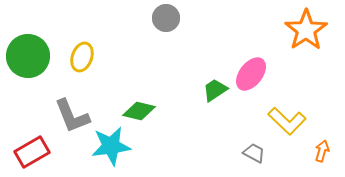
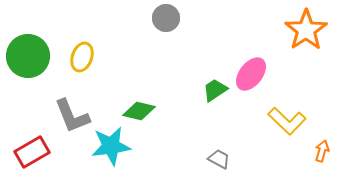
gray trapezoid: moved 35 px left, 6 px down
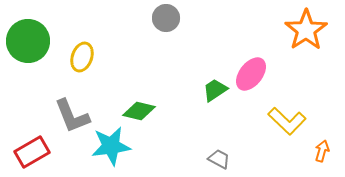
green circle: moved 15 px up
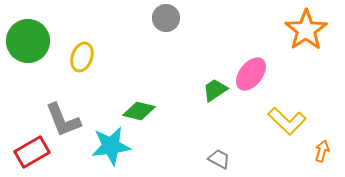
gray L-shape: moved 9 px left, 4 px down
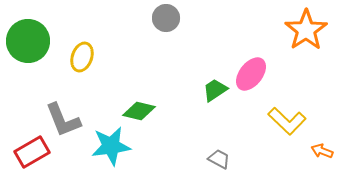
orange arrow: rotated 85 degrees counterclockwise
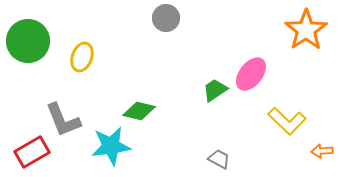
orange arrow: rotated 25 degrees counterclockwise
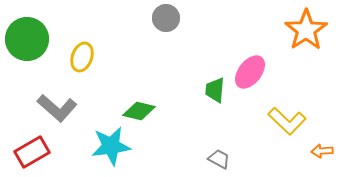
green circle: moved 1 px left, 2 px up
pink ellipse: moved 1 px left, 2 px up
green trapezoid: rotated 52 degrees counterclockwise
gray L-shape: moved 6 px left, 12 px up; rotated 27 degrees counterclockwise
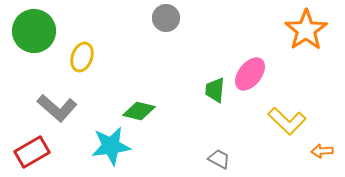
green circle: moved 7 px right, 8 px up
pink ellipse: moved 2 px down
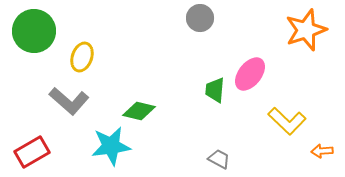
gray circle: moved 34 px right
orange star: rotated 15 degrees clockwise
gray L-shape: moved 12 px right, 7 px up
